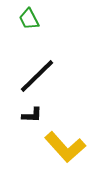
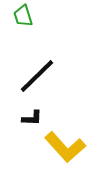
green trapezoid: moved 6 px left, 3 px up; rotated 10 degrees clockwise
black L-shape: moved 3 px down
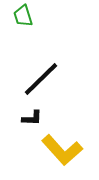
black line: moved 4 px right, 3 px down
yellow L-shape: moved 3 px left, 3 px down
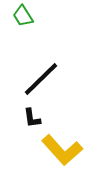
green trapezoid: rotated 15 degrees counterclockwise
black L-shape: rotated 80 degrees clockwise
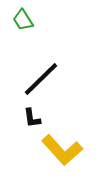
green trapezoid: moved 4 px down
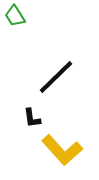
green trapezoid: moved 8 px left, 4 px up
black line: moved 15 px right, 2 px up
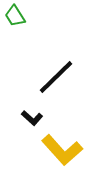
black L-shape: rotated 40 degrees counterclockwise
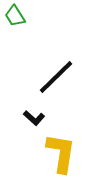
black L-shape: moved 2 px right
yellow L-shape: moved 1 px left, 3 px down; rotated 129 degrees counterclockwise
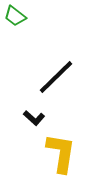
green trapezoid: rotated 20 degrees counterclockwise
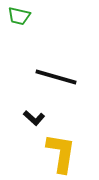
green trapezoid: moved 4 px right; rotated 25 degrees counterclockwise
black line: rotated 60 degrees clockwise
